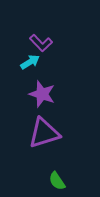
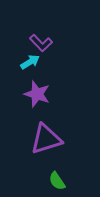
purple star: moved 5 px left
purple triangle: moved 2 px right, 6 px down
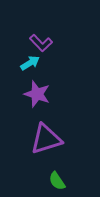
cyan arrow: moved 1 px down
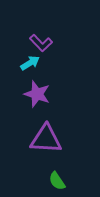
purple triangle: rotated 20 degrees clockwise
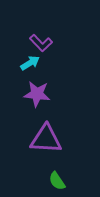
purple star: rotated 12 degrees counterclockwise
